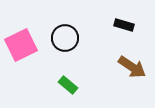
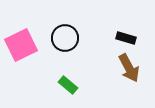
black rectangle: moved 2 px right, 13 px down
brown arrow: moved 3 px left, 1 px down; rotated 28 degrees clockwise
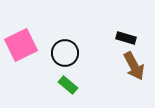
black circle: moved 15 px down
brown arrow: moved 5 px right, 2 px up
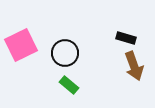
brown arrow: rotated 8 degrees clockwise
green rectangle: moved 1 px right
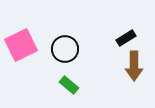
black rectangle: rotated 48 degrees counterclockwise
black circle: moved 4 px up
brown arrow: rotated 20 degrees clockwise
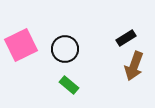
brown arrow: rotated 20 degrees clockwise
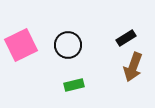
black circle: moved 3 px right, 4 px up
brown arrow: moved 1 px left, 1 px down
green rectangle: moved 5 px right; rotated 54 degrees counterclockwise
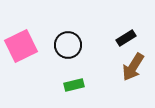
pink square: moved 1 px down
brown arrow: rotated 12 degrees clockwise
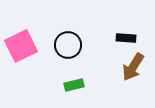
black rectangle: rotated 36 degrees clockwise
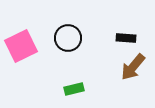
black circle: moved 7 px up
brown arrow: rotated 8 degrees clockwise
green rectangle: moved 4 px down
